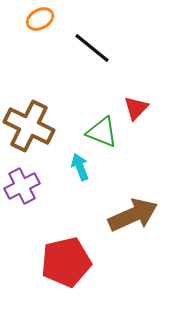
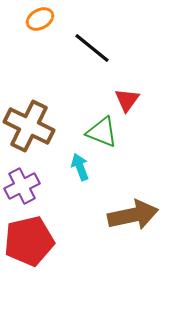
red triangle: moved 9 px left, 8 px up; rotated 8 degrees counterclockwise
brown arrow: rotated 12 degrees clockwise
red pentagon: moved 37 px left, 21 px up
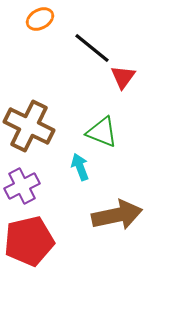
red triangle: moved 4 px left, 23 px up
brown arrow: moved 16 px left
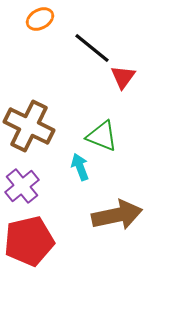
green triangle: moved 4 px down
purple cross: rotated 12 degrees counterclockwise
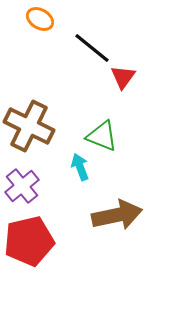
orange ellipse: rotated 60 degrees clockwise
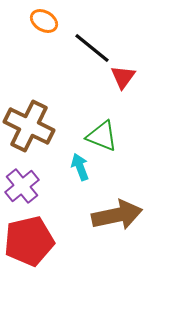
orange ellipse: moved 4 px right, 2 px down
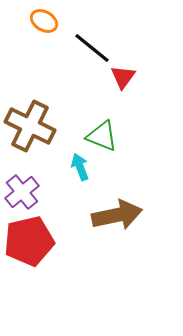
brown cross: moved 1 px right
purple cross: moved 6 px down
